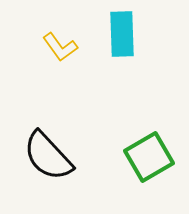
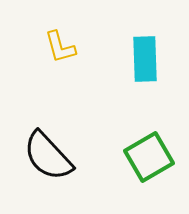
cyan rectangle: moved 23 px right, 25 px down
yellow L-shape: rotated 21 degrees clockwise
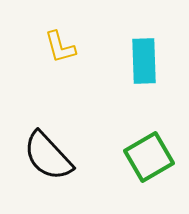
cyan rectangle: moved 1 px left, 2 px down
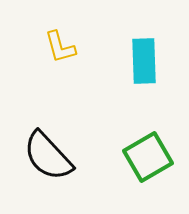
green square: moved 1 px left
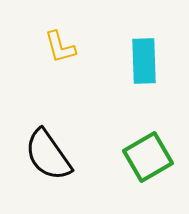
black semicircle: moved 1 px up; rotated 8 degrees clockwise
